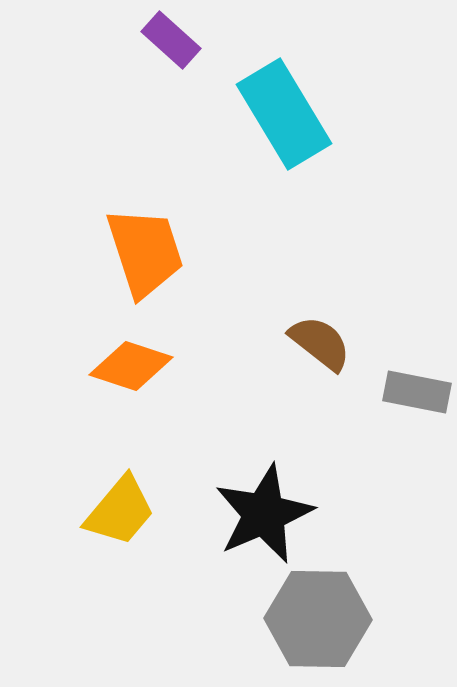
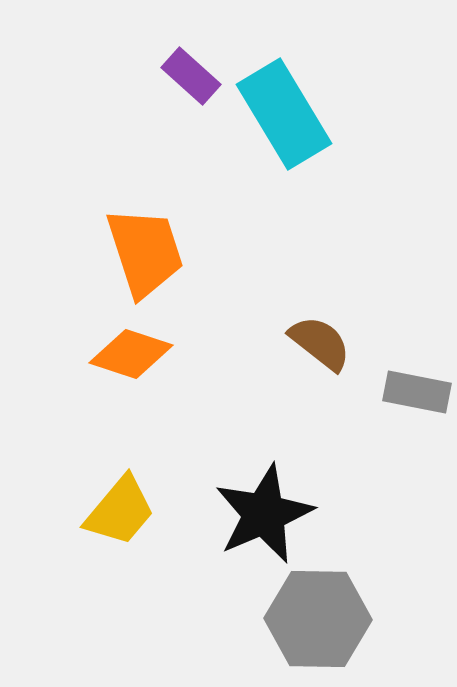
purple rectangle: moved 20 px right, 36 px down
orange diamond: moved 12 px up
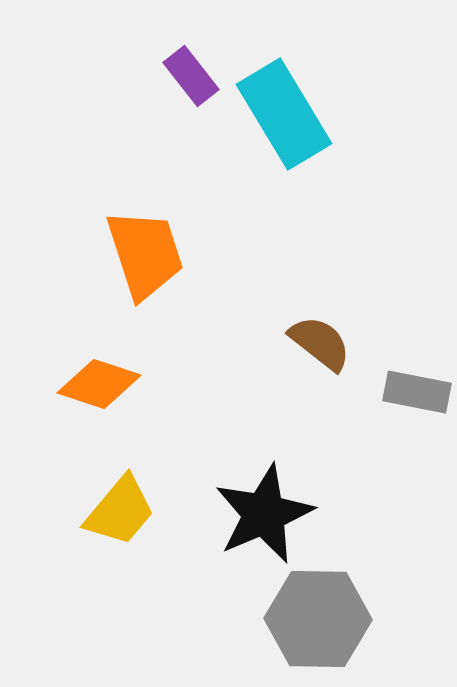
purple rectangle: rotated 10 degrees clockwise
orange trapezoid: moved 2 px down
orange diamond: moved 32 px left, 30 px down
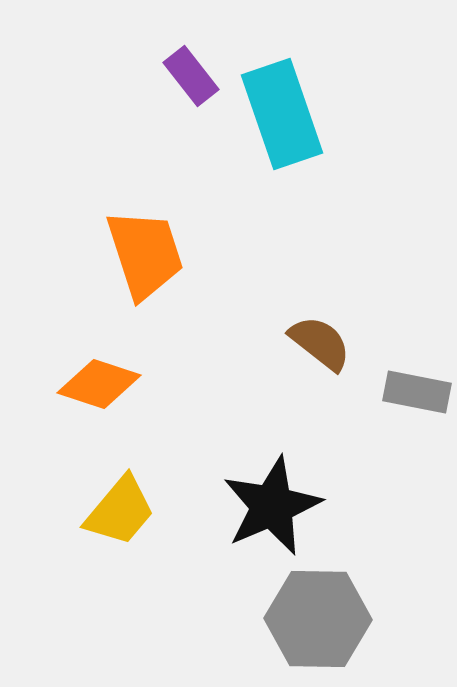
cyan rectangle: moved 2 px left; rotated 12 degrees clockwise
black star: moved 8 px right, 8 px up
